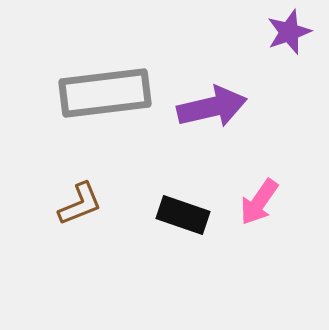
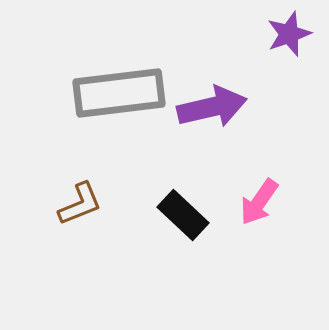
purple star: moved 2 px down
gray rectangle: moved 14 px right
black rectangle: rotated 24 degrees clockwise
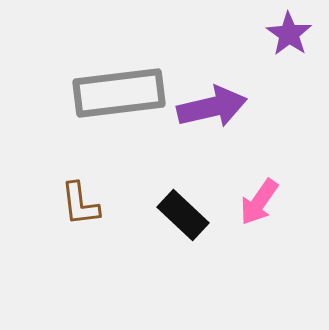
purple star: rotated 18 degrees counterclockwise
brown L-shape: rotated 105 degrees clockwise
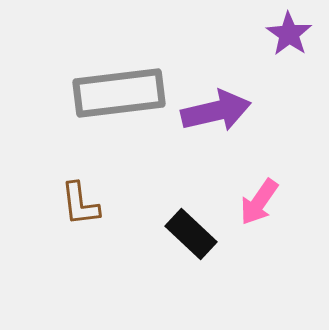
purple arrow: moved 4 px right, 4 px down
black rectangle: moved 8 px right, 19 px down
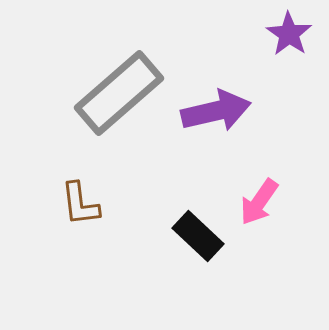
gray rectangle: rotated 34 degrees counterclockwise
black rectangle: moved 7 px right, 2 px down
